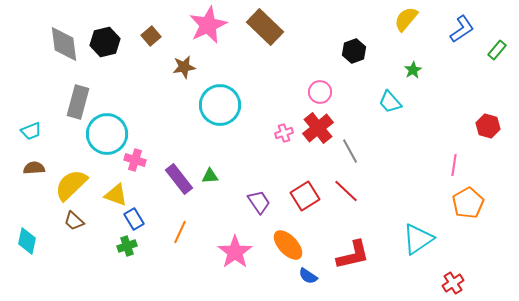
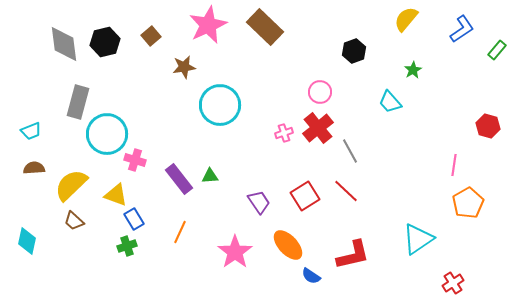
blue semicircle at (308, 276): moved 3 px right
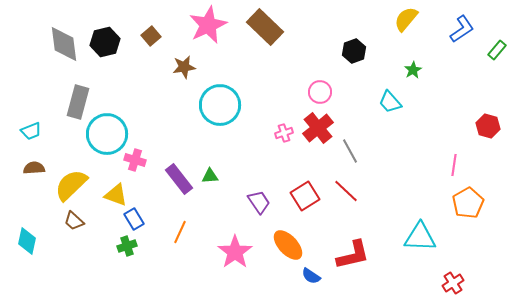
cyan triangle at (418, 239): moved 2 px right, 2 px up; rotated 36 degrees clockwise
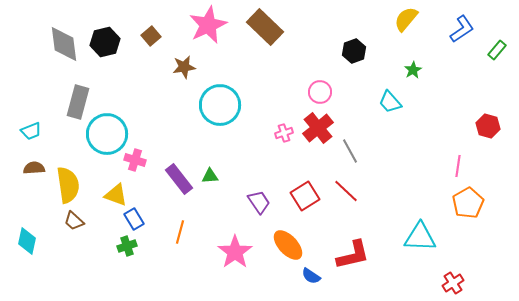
pink line at (454, 165): moved 4 px right, 1 px down
yellow semicircle at (71, 185): moved 3 px left; rotated 126 degrees clockwise
orange line at (180, 232): rotated 10 degrees counterclockwise
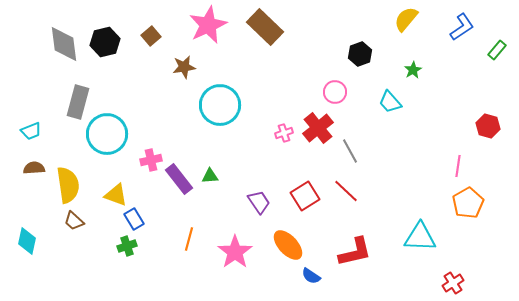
blue L-shape at (462, 29): moved 2 px up
black hexagon at (354, 51): moved 6 px right, 3 px down
pink circle at (320, 92): moved 15 px right
pink cross at (135, 160): moved 16 px right; rotated 30 degrees counterclockwise
orange line at (180, 232): moved 9 px right, 7 px down
red L-shape at (353, 255): moved 2 px right, 3 px up
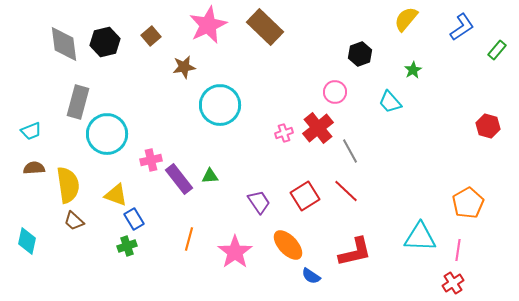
pink line at (458, 166): moved 84 px down
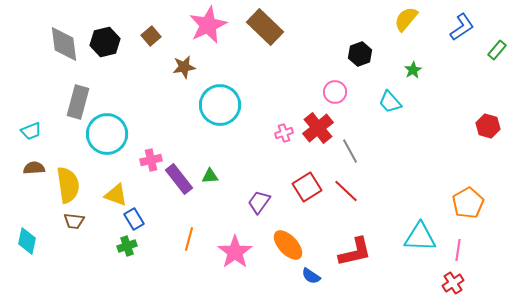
red square at (305, 196): moved 2 px right, 9 px up
purple trapezoid at (259, 202): rotated 110 degrees counterclockwise
brown trapezoid at (74, 221): rotated 35 degrees counterclockwise
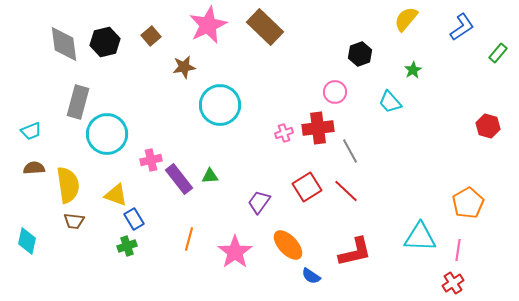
green rectangle at (497, 50): moved 1 px right, 3 px down
red cross at (318, 128): rotated 32 degrees clockwise
